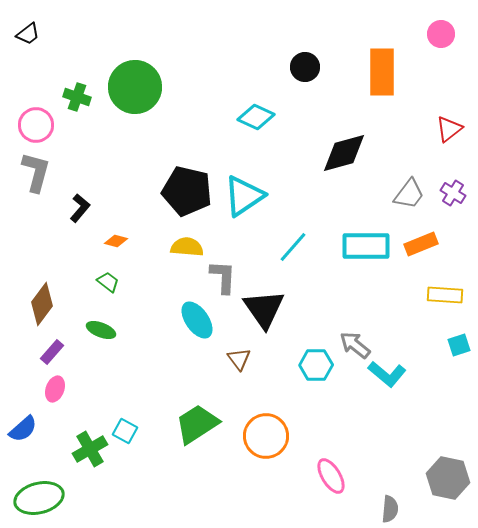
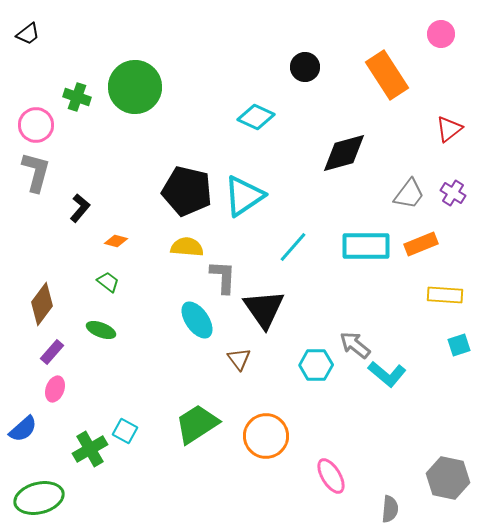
orange rectangle at (382, 72): moved 5 px right, 3 px down; rotated 33 degrees counterclockwise
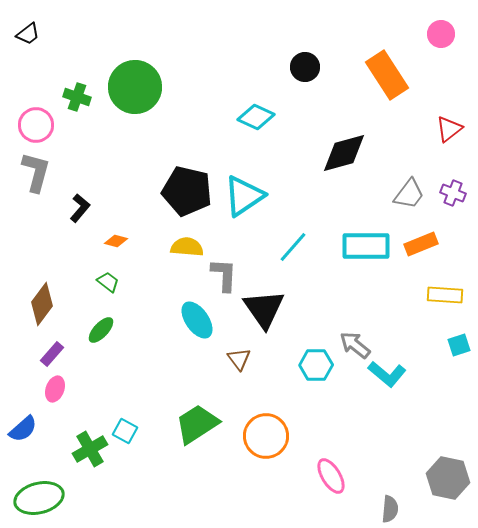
purple cross at (453, 193): rotated 10 degrees counterclockwise
gray L-shape at (223, 277): moved 1 px right, 2 px up
green ellipse at (101, 330): rotated 68 degrees counterclockwise
purple rectangle at (52, 352): moved 2 px down
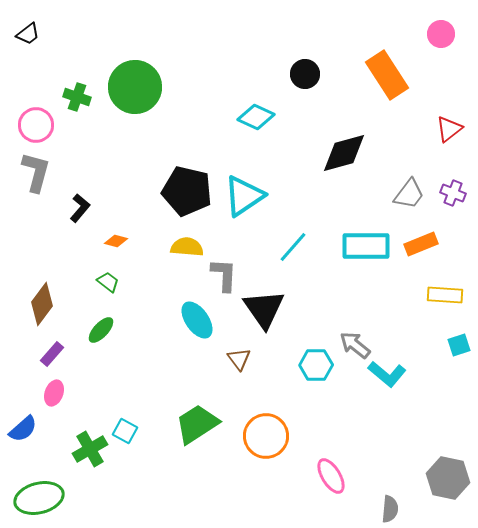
black circle at (305, 67): moved 7 px down
pink ellipse at (55, 389): moved 1 px left, 4 px down
